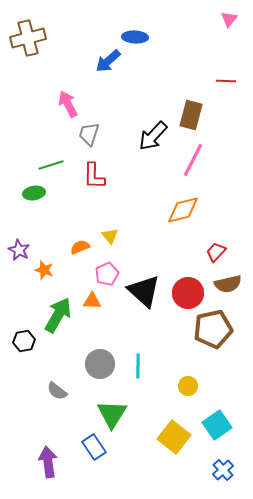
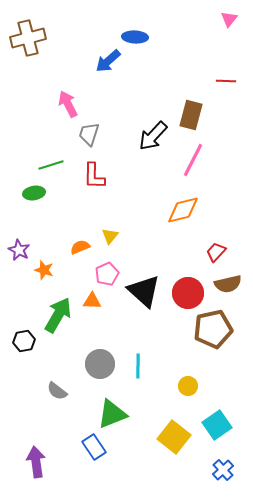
yellow triangle: rotated 18 degrees clockwise
green triangle: rotated 36 degrees clockwise
purple arrow: moved 12 px left
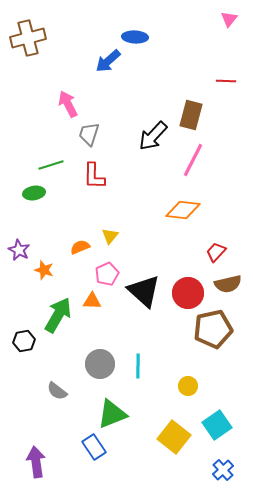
orange diamond: rotated 20 degrees clockwise
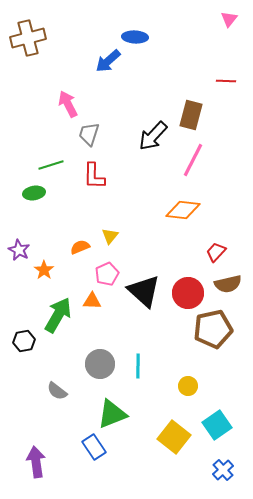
orange star: rotated 18 degrees clockwise
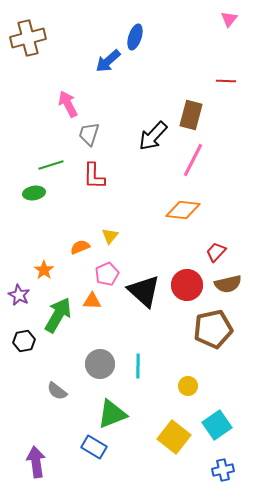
blue ellipse: rotated 75 degrees counterclockwise
purple star: moved 45 px down
red circle: moved 1 px left, 8 px up
blue rectangle: rotated 25 degrees counterclockwise
blue cross: rotated 30 degrees clockwise
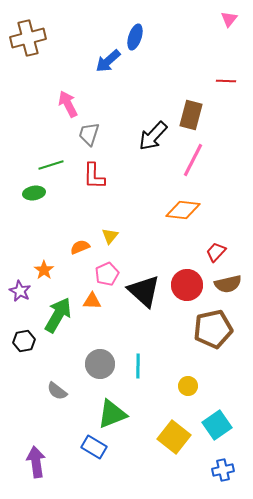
purple star: moved 1 px right, 4 px up
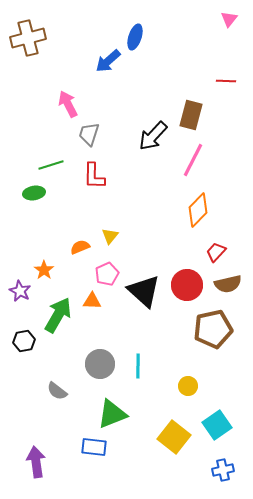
orange diamond: moved 15 px right; rotated 52 degrees counterclockwise
blue rectangle: rotated 25 degrees counterclockwise
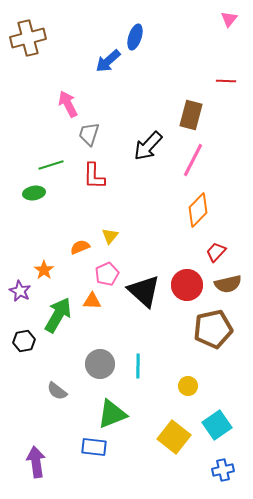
black arrow: moved 5 px left, 10 px down
